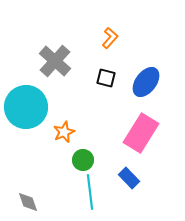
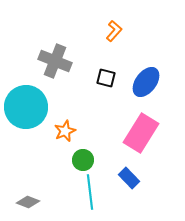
orange L-shape: moved 4 px right, 7 px up
gray cross: rotated 20 degrees counterclockwise
orange star: moved 1 px right, 1 px up
gray diamond: rotated 50 degrees counterclockwise
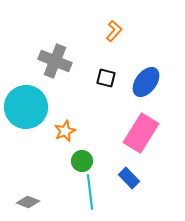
green circle: moved 1 px left, 1 px down
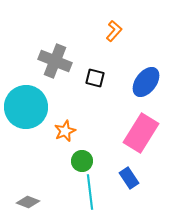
black square: moved 11 px left
blue rectangle: rotated 10 degrees clockwise
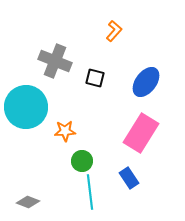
orange star: rotated 20 degrees clockwise
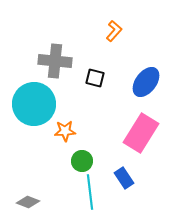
gray cross: rotated 16 degrees counterclockwise
cyan circle: moved 8 px right, 3 px up
blue rectangle: moved 5 px left
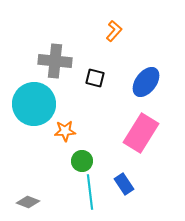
blue rectangle: moved 6 px down
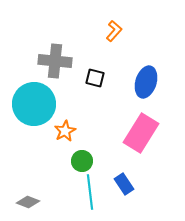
blue ellipse: rotated 20 degrees counterclockwise
orange star: rotated 25 degrees counterclockwise
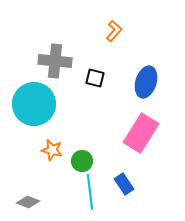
orange star: moved 13 px left, 19 px down; rotated 30 degrees counterclockwise
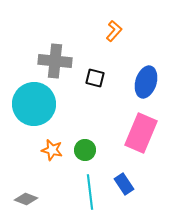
pink rectangle: rotated 9 degrees counterclockwise
green circle: moved 3 px right, 11 px up
gray diamond: moved 2 px left, 3 px up
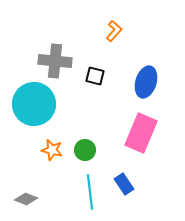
black square: moved 2 px up
